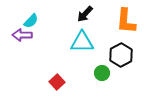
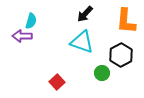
cyan semicircle: rotated 28 degrees counterclockwise
purple arrow: moved 1 px down
cyan triangle: rotated 20 degrees clockwise
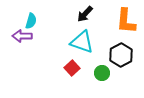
red square: moved 15 px right, 14 px up
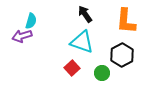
black arrow: rotated 102 degrees clockwise
purple arrow: rotated 18 degrees counterclockwise
black hexagon: moved 1 px right
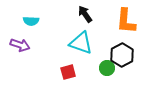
cyan semicircle: rotated 77 degrees clockwise
purple arrow: moved 2 px left, 9 px down; rotated 144 degrees counterclockwise
cyan triangle: moved 1 px left, 1 px down
red square: moved 4 px left, 4 px down; rotated 28 degrees clockwise
green circle: moved 5 px right, 5 px up
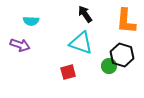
black hexagon: rotated 15 degrees counterclockwise
green circle: moved 2 px right, 2 px up
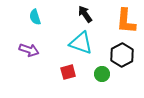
cyan semicircle: moved 4 px right, 4 px up; rotated 70 degrees clockwise
purple arrow: moved 9 px right, 5 px down
black hexagon: rotated 15 degrees clockwise
green circle: moved 7 px left, 8 px down
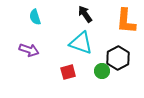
black hexagon: moved 4 px left, 3 px down
green circle: moved 3 px up
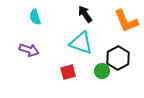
orange L-shape: rotated 28 degrees counterclockwise
